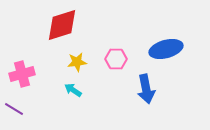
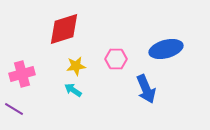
red diamond: moved 2 px right, 4 px down
yellow star: moved 1 px left, 4 px down
blue arrow: rotated 12 degrees counterclockwise
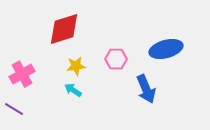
pink cross: rotated 15 degrees counterclockwise
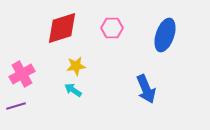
red diamond: moved 2 px left, 1 px up
blue ellipse: moved 1 px left, 14 px up; rotated 56 degrees counterclockwise
pink hexagon: moved 4 px left, 31 px up
purple line: moved 2 px right, 3 px up; rotated 48 degrees counterclockwise
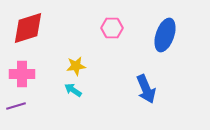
red diamond: moved 34 px left
pink cross: rotated 30 degrees clockwise
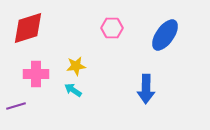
blue ellipse: rotated 16 degrees clockwise
pink cross: moved 14 px right
blue arrow: rotated 24 degrees clockwise
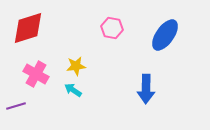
pink hexagon: rotated 10 degrees clockwise
pink cross: rotated 30 degrees clockwise
